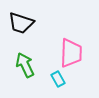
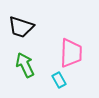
black trapezoid: moved 4 px down
cyan rectangle: moved 1 px right, 1 px down
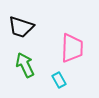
pink trapezoid: moved 1 px right, 5 px up
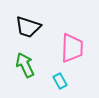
black trapezoid: moved 7 px right
cyan rectangle: moved 1 px right, 1 px down
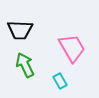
black trapezoid: moved 8 px left, 3 px down; rotated 16 degrees counterclockwise
pink trapezoid: rotated 32 degrees counterclockwise
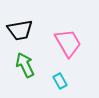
black trapezoid: rotated 12 degrees counterclockwise
pink trapezoid: moved 4 px left, 5 px up
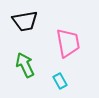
black trapezoid: moved 5 px right, 9 px up
pink trapezoid: rotated 20 degrees clockwise
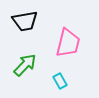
pink trapezoid: rotated 24 degrees clockwise
green arrow: rotated 70 degrees clockwise
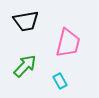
black trapezoid: moved 1 px right
green arrow: moved 1 px down
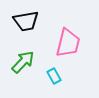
green arrow: moved 2 px left, 4 px up
cyan rectangle: moved 6 px left, 5 px up
